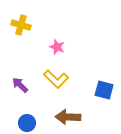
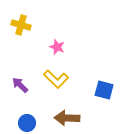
brown arrow: moved 1 px left, 1 px down
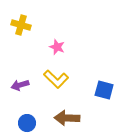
purple arrow: rotated 60 degrees counterclockwise
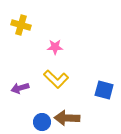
pink star: moved 2 px left; rotated 21 degrees counterclockwise
purple arrow: moved 3 px down
blue circle: moved 15 px right, 1 px up
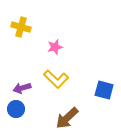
yellow cross: moved 2 px down
pink star: rotated 14 degrees counterclockwise
purple arrow: moved 2 px right
brown arrow: rotated 45 degrees counterclockwise
blue circle: moved 26 px left, 13 px up
